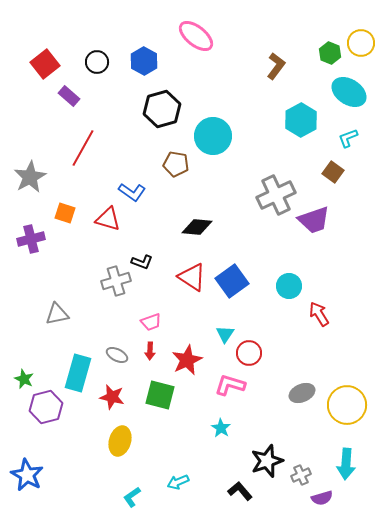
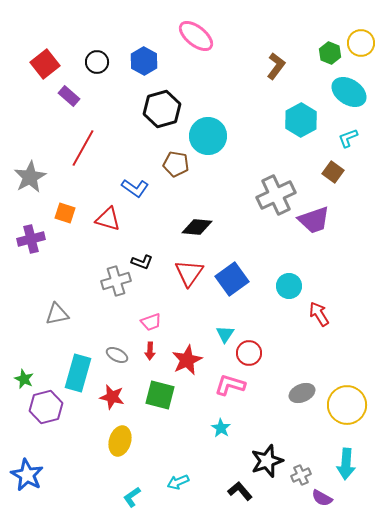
cyan circle at (213, 136): moved 5 px left
blue L-shape at (132, 192): moved 3 px right, 4 px up
red triangle at (192, 277): moved 3 px left, 4 px up; rotated 32 degrees clockwise
blue square at (232, 281): moved 2 px up
purple semicircle at (322, 498): rotated 45 degrees clockwise
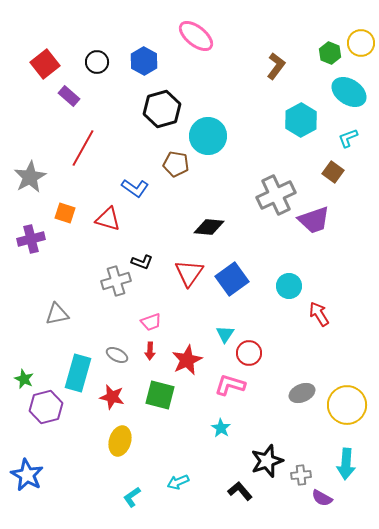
black diamond at (197, 227): moved 12 px right
gray cross at (301, 475): rotated 18 degrees clockwise
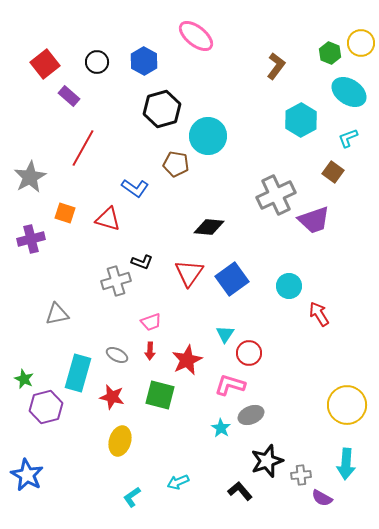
gray ellipse at (302, 393): moved 51 px left, 22 px down
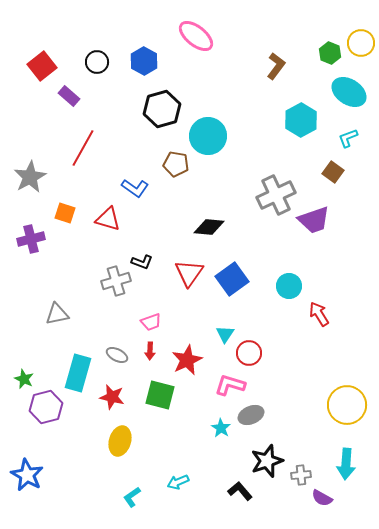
red square at (45, 64): moved 3 px left, 2 px down
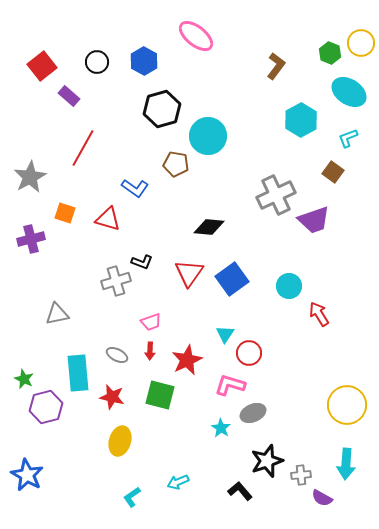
cyan rectangle at (78, 373): rotated 21 degrees counterclockwise
gray ellipse at (251, 415): moved 2 px right, 2 px up
